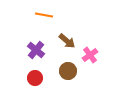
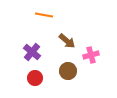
purple cross: moved 4 px left, 2 px down
pink cross: moved 1 px right; rotated 21 degrees clockwise
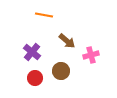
brown circle: moved 7 px left
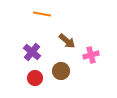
orange line: moved 2 px left, 1 px up
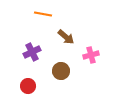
orange line: moved 1 px right
brown arrow: moved 1 px left, 4 px up
purple cross: rotated 24 degrees clockwise
red circle: moved 7 px left, 8 px down
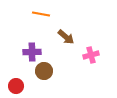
orange line: moved 2 px left
purple cross: rotated 24 degrees clockwise
brown circle: moved 17 px left
red circle: moved 12 px left
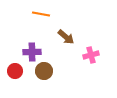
red circle: moved 1 px left, 15 px up
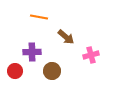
orange line: moved 2 px left, 3 px down
brown circle: moved 8 px right
